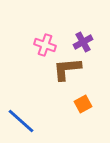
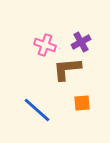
purple cross: moved 2 px left
orange square: moved 1 px left, 1 px up; rotated 24 degrees clockwise
blue line: moved 16 px right, 11 px up
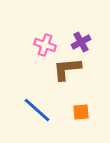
orange square: moved 1 px left, 9 px down
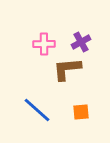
pink cross: moved 1 px left, 1 px up; rotated 20 degrees counterclockwise
